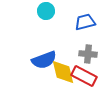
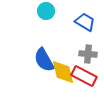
blue trapezoid: rotated 45 degrees clockwise
blue semicircle: rotated 80 degrees clockwise
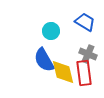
cyan circle: moved 5 px right, 20 px down
gray cross: rotated 18 degrees clockwise
red rectangle: moved 3 px up; rotated 55 degrees clockwise
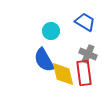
yellow diamond: moved 2 px down
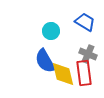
blue semicircle: moved 1 px right, 1 px down
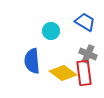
blue semicircle: moved 13 px left; rotated 25 degrees clockwise
yellow diamond: moved 1 px up; rotated 40 degrees counterclockwise
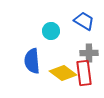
blue trapezoid: moved 1 px left, 1 px up
gray cross: moved 1 px right, 1 px up; rotated 24 degrees counterclockwise
